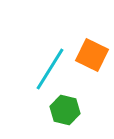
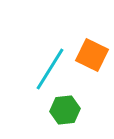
green hexagon: rotated 20 degrees counterclockwise
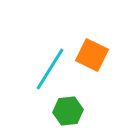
green hexagon: moved 3 px right, 1 px down
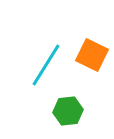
cyan line: moved 4 px left, 4 px up
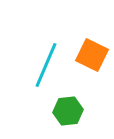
cyan line: rotated 9 degrees counterclockwise
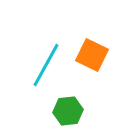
cyan line: rotated 6 degrees clockwise
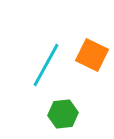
green hexagon: moved 5 px left, 3 px down
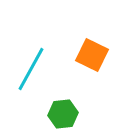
cyan line: moved 15 px left, 4 px down
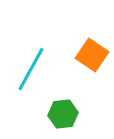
orange square: rotated 8 degrees clockwise
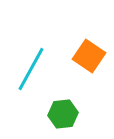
orange square: moved 3 px left, 1 px down
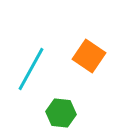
green hexagon: moved 2 px left, 1 px up; rotated 12 degrees clockwise
